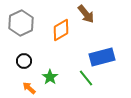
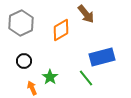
orange arrow: moved 3 px right; rotated 24 degrees clockwise
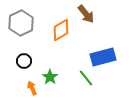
blue rectangle: moved 1 px right
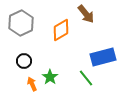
orange arrow: moved 4 px up
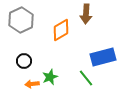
brown arrow: rotated 42 degrees clockwise
gray hexagon: moved 3 px up
green star: rotated 14 degrees clockwise
orange arrow: rotated 72 degrees counterclockwise
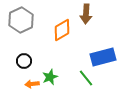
orange diamond: moved 1 px right
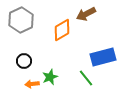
brown arrow: rotated 60 degrees clockwise
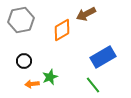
gray hexagon: rotated 15 degrees clockwise
blue rectangle: rotated 15 degrees counterclockwise
green line: moved 7 px right, 7 px down
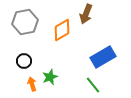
brown arrow: rotated 42 degrees counterclockwise
gray hexagon: moved 4 px right, 2 px down
orange arrow: rotated 80 degrees clockwise
